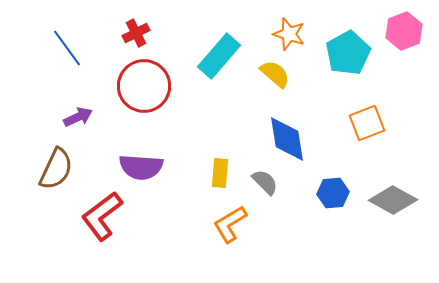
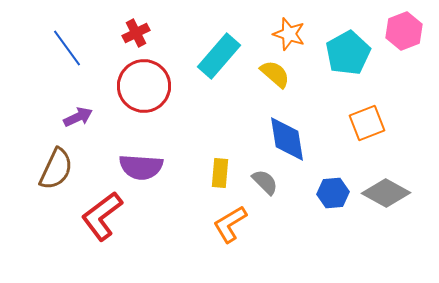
gray diamond: moved 7 px left, 7 px up
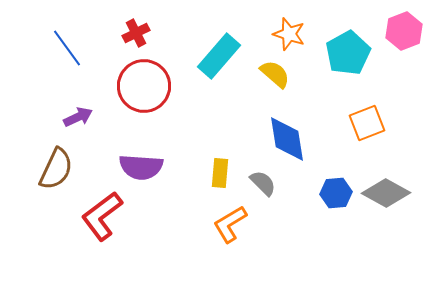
gray semicircle: moved 2 px left, 1 px down
blue hexagon: moved 3 px right
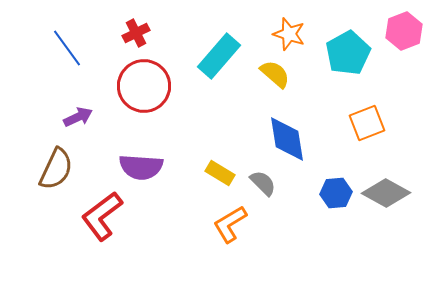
yellow rectangle: rotated 64 degrees counterclockwise
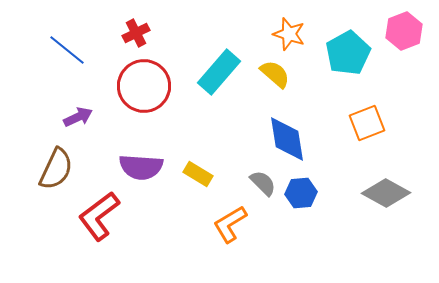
blue line: moved 2 px down; rotated 15 degrees counterclockwise
cyan rectangle: moved 16 px down
yellow rectangle: moved 22 px left, 1 px down
blue hexagon: moved 35 px left
red L-shape: moved 3 px left
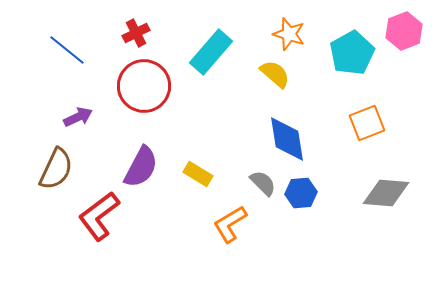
cyan pentagon: moved 4 px right
cyan rectangle: moved 8 px left, 20 px up
purple semicircle: rotated 66 degrees counterclockwise
gray diamond: rotated 24 degrees counterclockwise
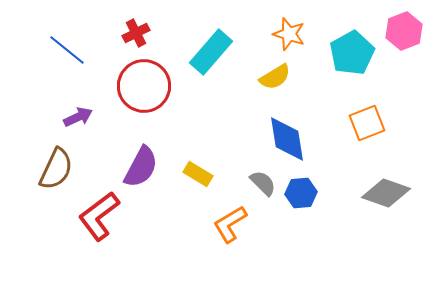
yellow semicircle: moved 3 px down; rotated 108 degrees clockwise
gray diamond: rotated 15 degrees clockwise
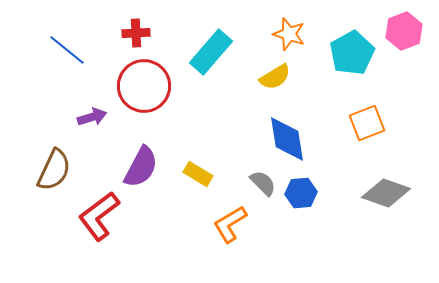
red cross: rotated 24 degrees clockwise
purple arrow: moved 14 px right; rotated 8 degrees clockwise
brown semicircle: moved 2 px left, 1 px down
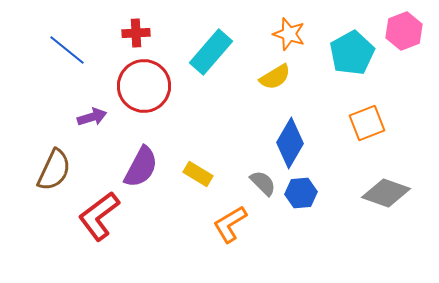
blue diamond: moved 3 px right, 4 px down; rotated 39 degrees clockwise
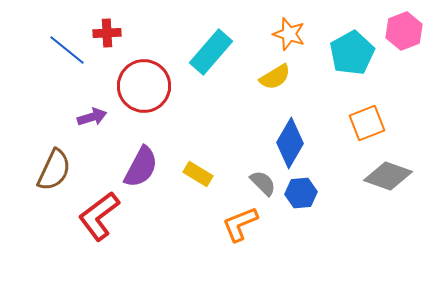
red cross: moved 29 px left
gray diamond: moved 2 px right, 17 px up
orange L-shape: moved 10 px right; rotated 9 degrees clockwise
